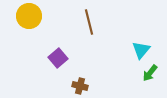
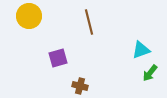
cyan triangle: rotated 30 degrees clockwise
purple square: rotated 24 degrees clockwise
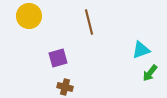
brown cross: moved 15 px left, 1 px down
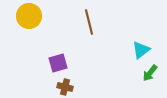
cyan triangle: rotated 18 degrees counterclockwise
purple square: moved 5 px down
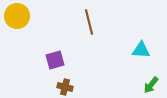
yellow circle: moved 12 px left
cyan triangle: rotated 42 degrees clockwise
purple square: moved 3 px left, 3 px up
green arrow: moved 1 px right, 12 px down
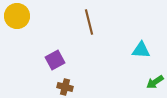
purple square: rotated 12 degrees counterclockwise
green arrow: moved 4 px right, 3 px up; rotated 18 degrees clockwise
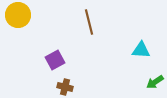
yellow circle: moved 1 px right, 1 px up
